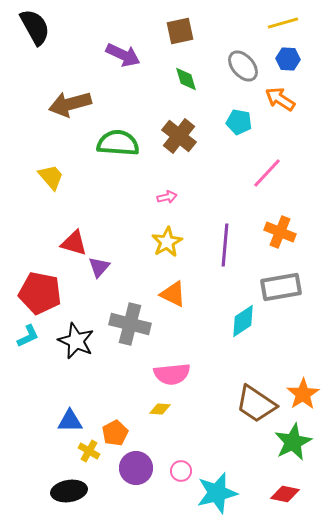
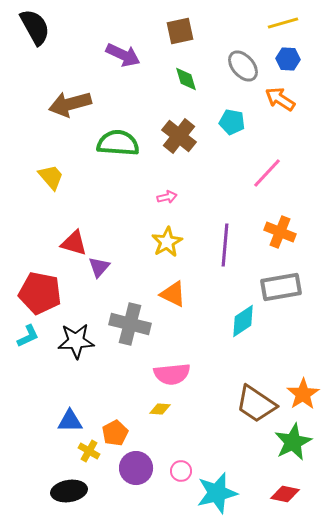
cyan pentagon: moved 7 px left
black star: rotated 27 degrees counterclockwise
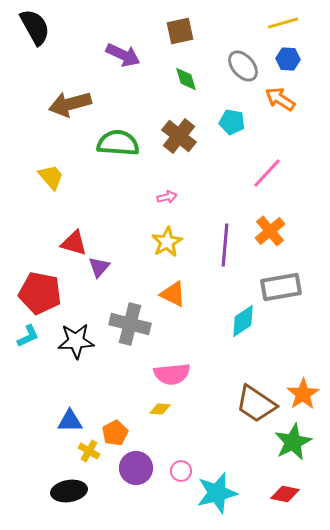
orange cross: moved 10 px left, 1 px up; rotated 28 degrees clockwise
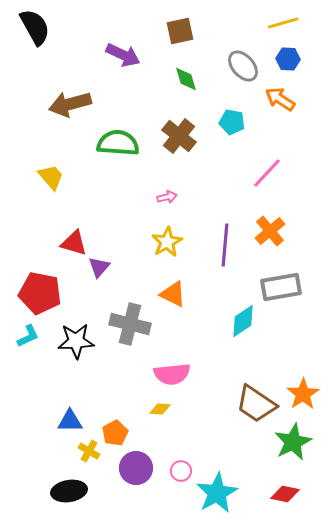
cyan star: rotated 15 degrees counterclockwise
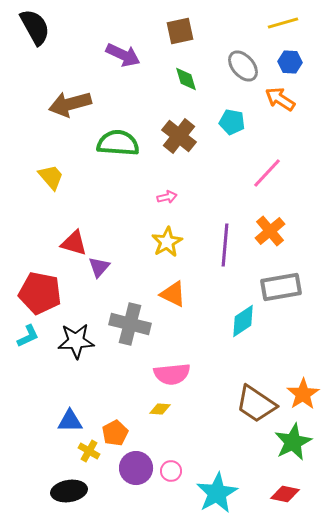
blue hexagon: moved 2 px right, 3 px down
pink circle: moved 10 px left
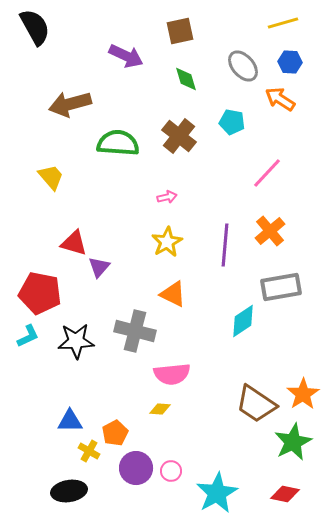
purple arrow: moved 3 px right, 1 px down
gray cross: moved 5 px right, 7 px down
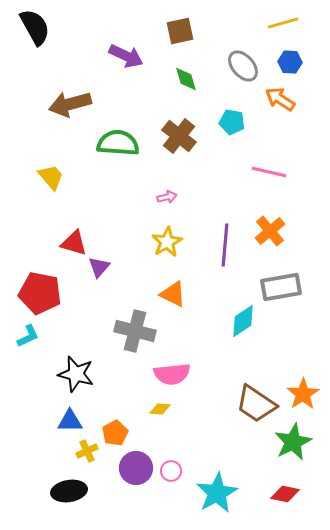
pink line: moved 2 px right, 1 px up; rotated 60 degrees clockwise
black star: moved 33 px down; rotated 18 degrees clockwise
yellow cross: moved 2 px left; rotated 35 degrees clockwise
